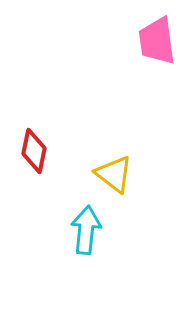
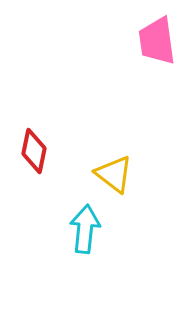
cyan arrow: moved 1 px left, 1 px up
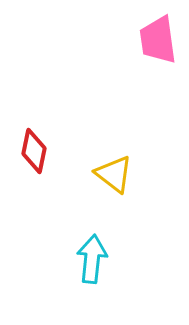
pink trapezoid: moved 1 px right, 1 px up
cyan arrow: moved 7 px right, 30 px down
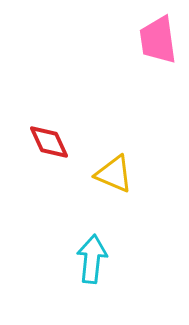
red diamond: moved 15 px right, 9 px up; rotated 36 degrees counterclockwise
yellow triangle: rotated 15 degrees counterclockwise
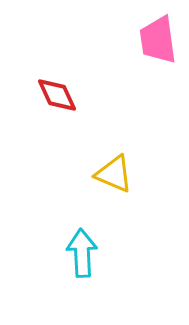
red diamond: moved 8 px right, 47 px up
cyan arrow: moved 10 px left, 6 px up; rotated 9 degrees counterclockwise
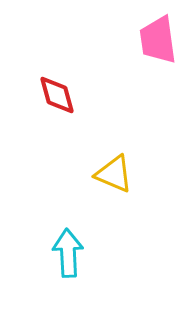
red diamond: rotated 9 degrees clockwise
cyan arrow: moved 14 px left
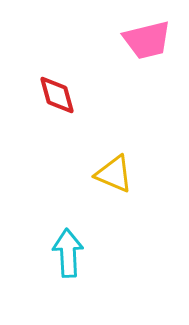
pink trapezoid: moved 11 px left; rotated 96 degrees counterclockwise
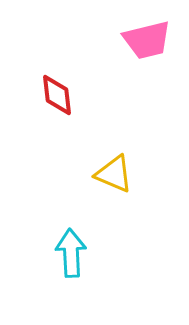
red diamond: rotated 9 degrees clockwise
cyan arrow: moved 3 px right
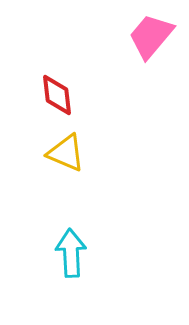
pink trapezoid: moved 4 px right, 4 px up; rotated 144 degrees clockwise
yellow triangle: moved 48 px left, 21 px up
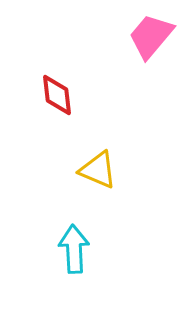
yellow triangle: moved 32 px right, 17 px down
cyan arrow: moved 3 px right, 4 px up
